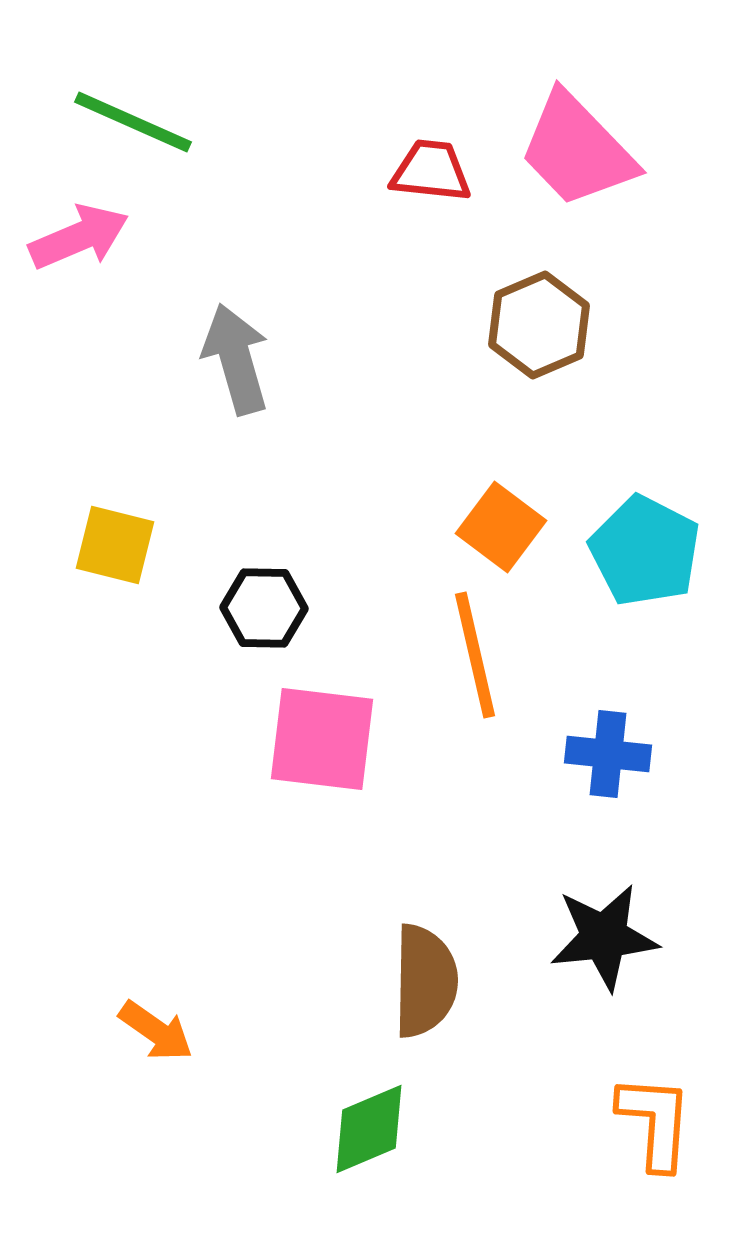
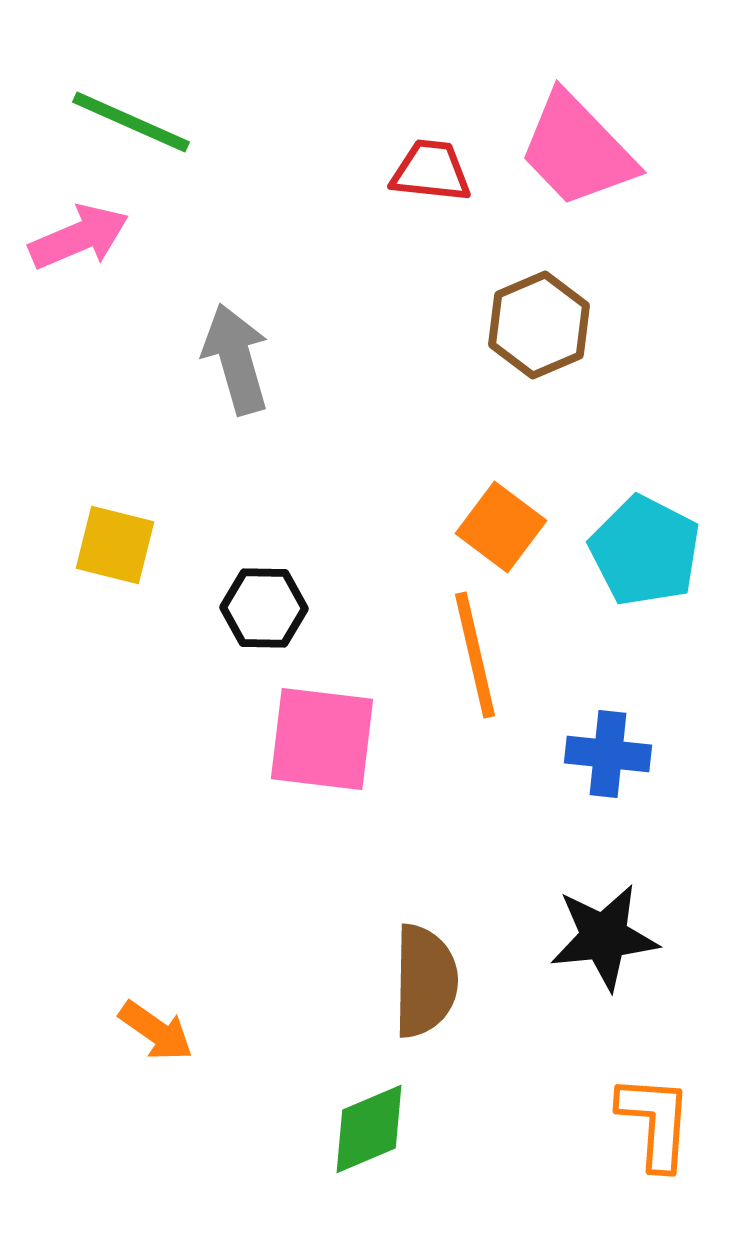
green line: moved 2 px left
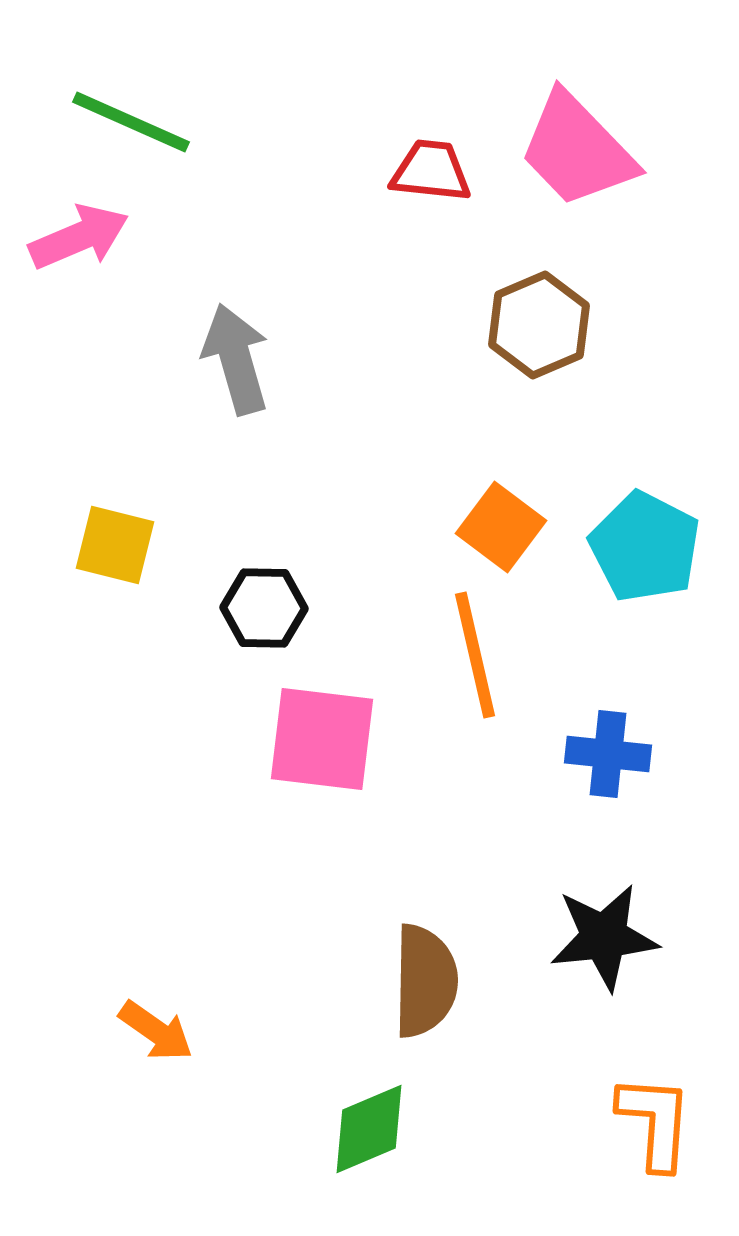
cyan pentagon: moved 4 px up
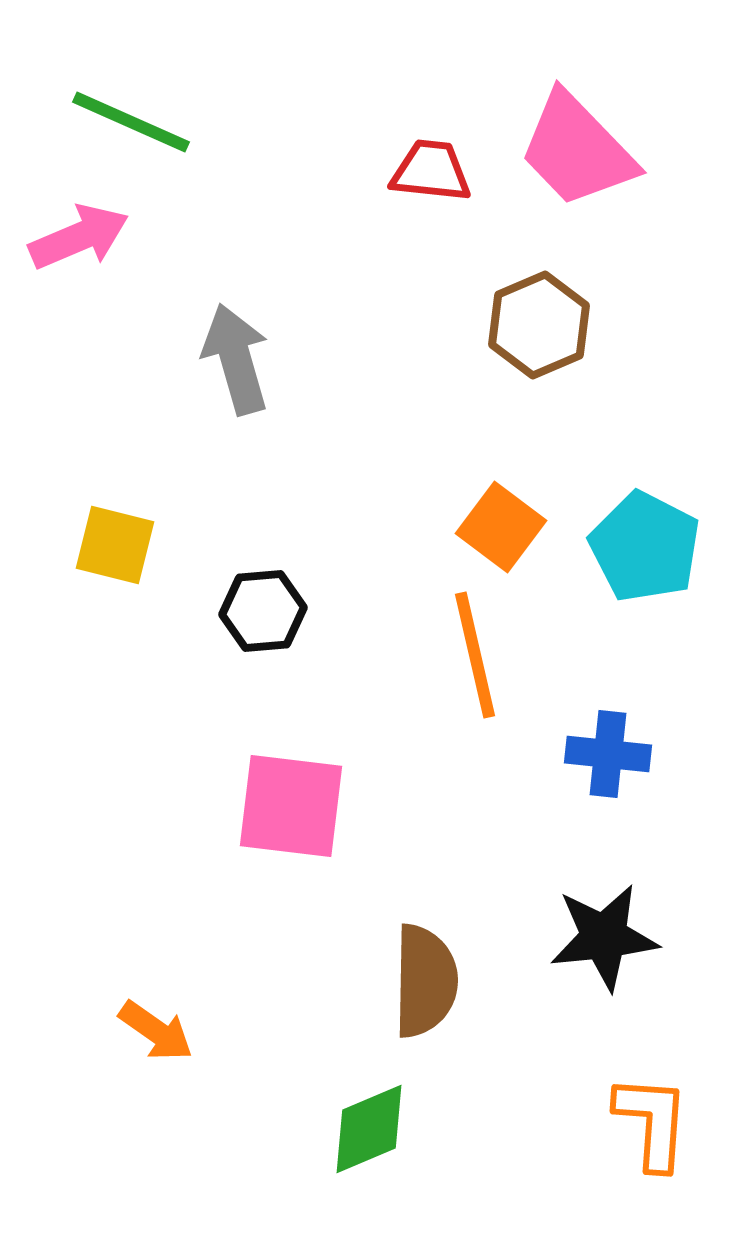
black hexagon: moved 1 px left, 3 px down; rotated 6 degrees counterclockwise
pink square: moved 31 px left, 67 px down
orange L-shape: moved 3 px left
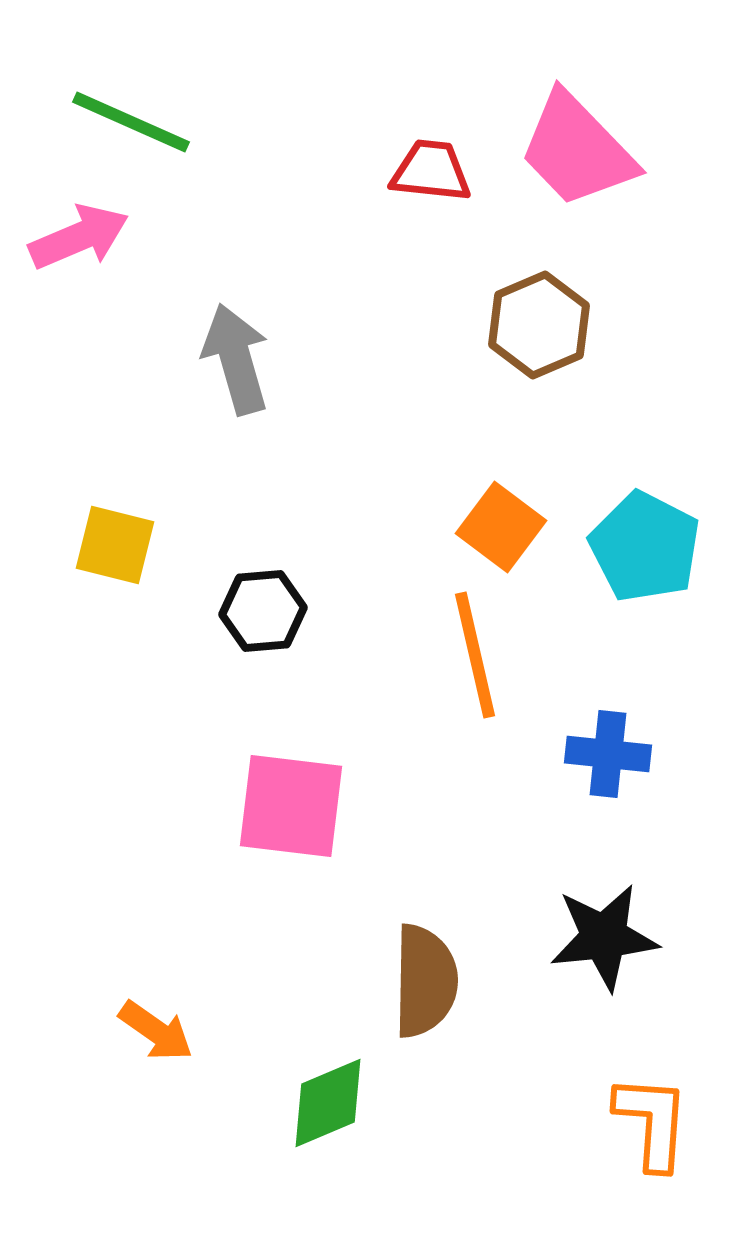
green diamond: moved 41 px left, 26 px up
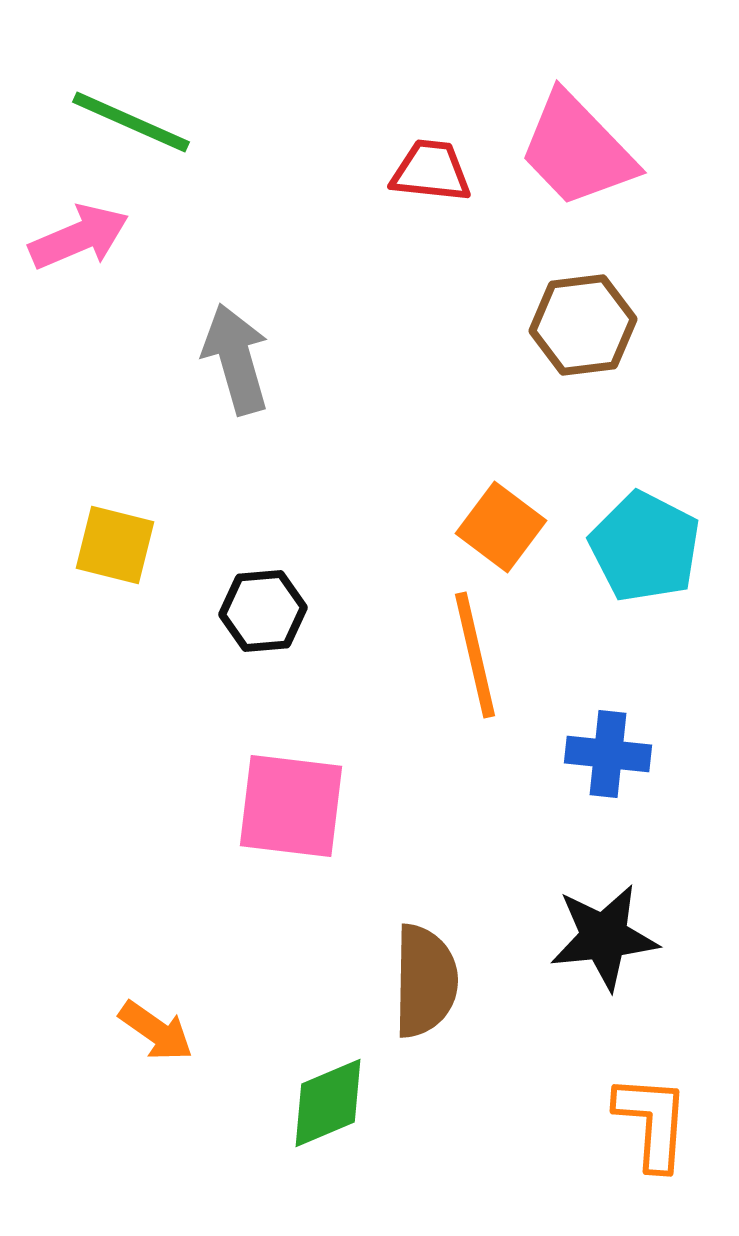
brown hexagon: moved 44 px right; rotated 16 degrees clockwise
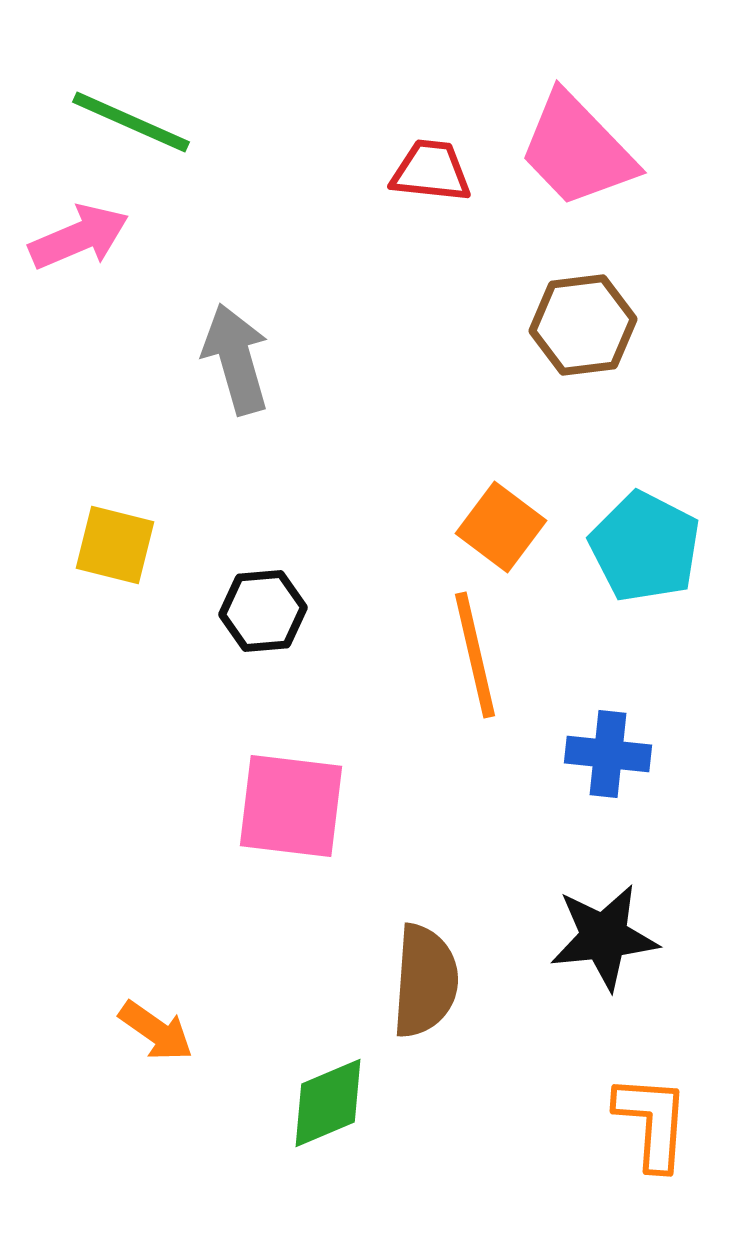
brown semicircle: rotated 3 degrees clockwise
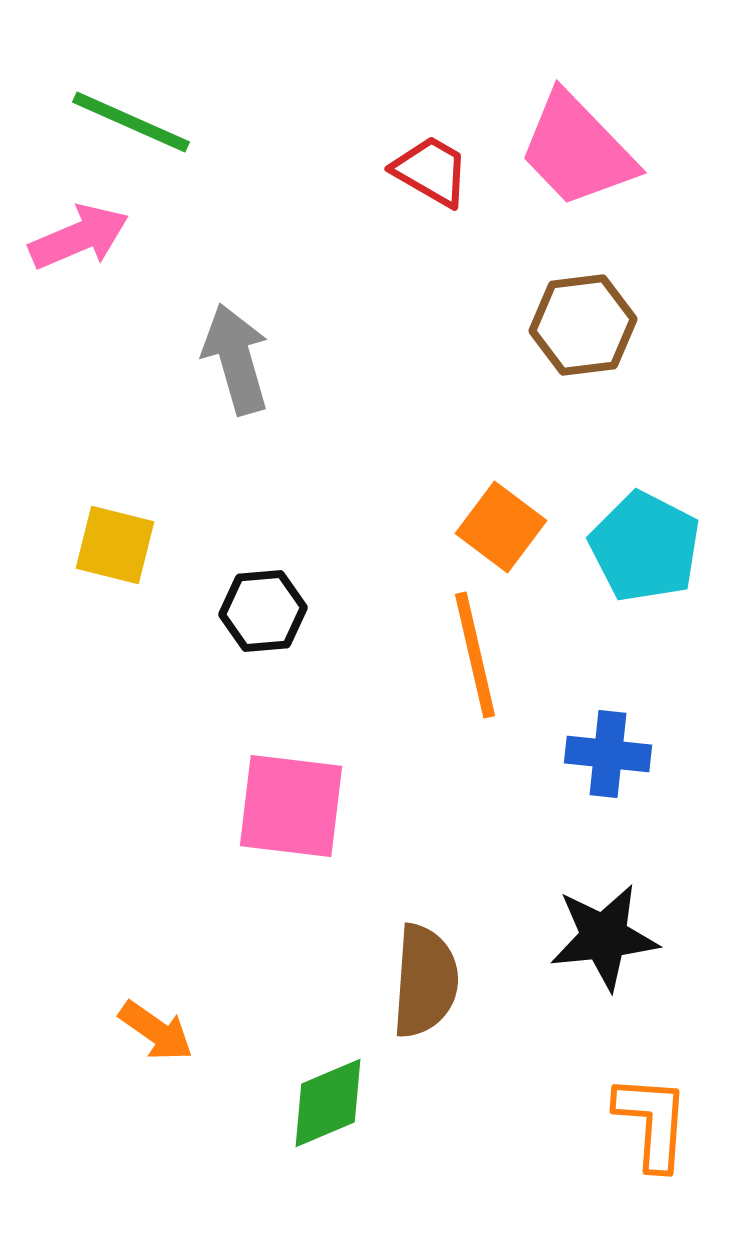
red trapezoid: rotated 24 degrees clockwise
